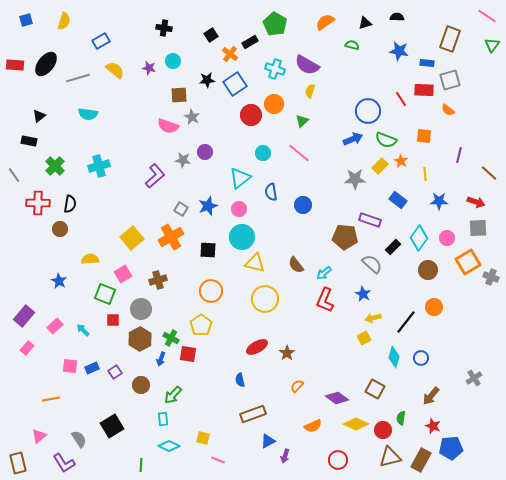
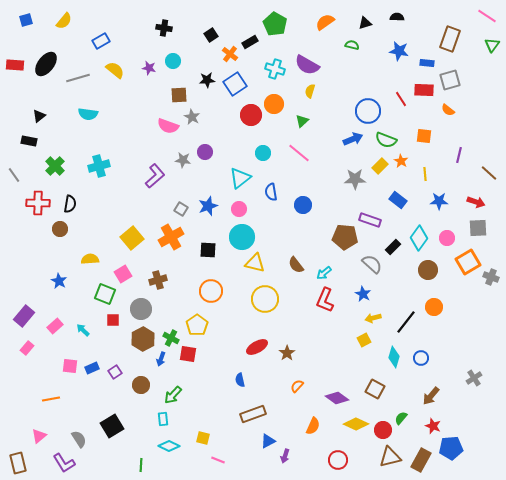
yellow semicircle at (64, 21): rotated 24 degrees clockwise
yellow pentagon at (201, 325): moved 4 px left
yellow square at (364, 338): moved 2 px down
brown hexagon at (140, 339): moved 3 px right
green semicircle at (401, 418): rotated 32 degrees clockwise
orange semicircle at (313, 426): rotated 42 degrees counterclockwise
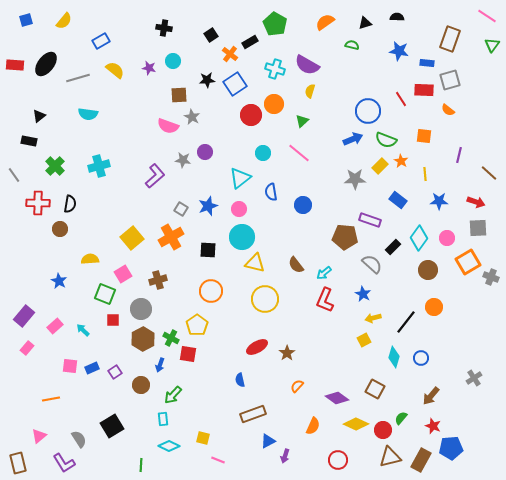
blue arrow at (161, 359): moved 1 px left, 6 px down
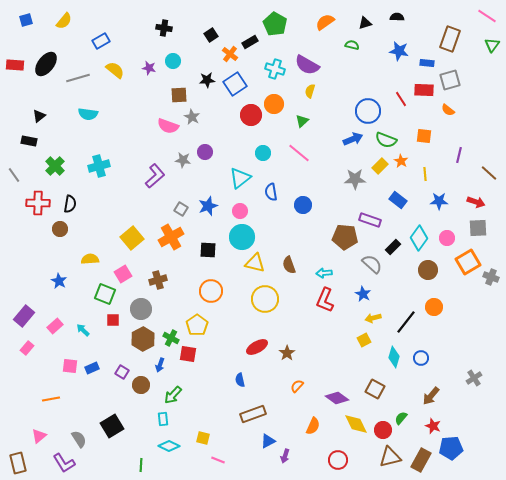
pink circle at (239, 209): moved 1 px right, 2 px down
brown semicircle at (296, 265): moved 7 px left; rotated 18 degrees clockwise
cyan arrow at (324, 273): rotated 35 degrees clockwise
purple square at (115, 372): moved 7 px right; rotated 24 degrees counterclockwise
yellow diamond at (356, 424): rotated 40 degrees clockwise
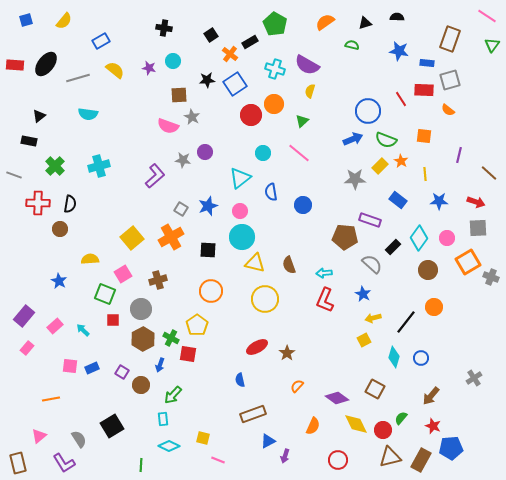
gray line at (14, 175): rotated 35 degrees counterclockwise
